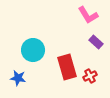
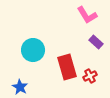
pink L-shape: moved 1 px left
blue star: moved 2 px right, 9 px down; rotated 21 degrees clockwise
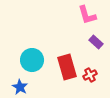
pink L-shape: rotated 15 degrees clockwise
cyan circle: moved 1 px left, 10 px down
red cross: moved 1 px up
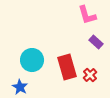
red cross: rotated 16 degrees counterclockwise
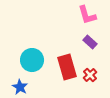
purple rectangle: moved 6 px left
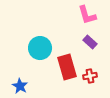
cyan circle: moved 8 px right, 12 px up
red cross: moved 1 px down; rotated 32 degrees clockwise
blue star: moved 1 px up
